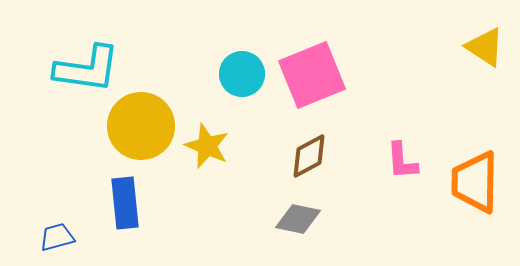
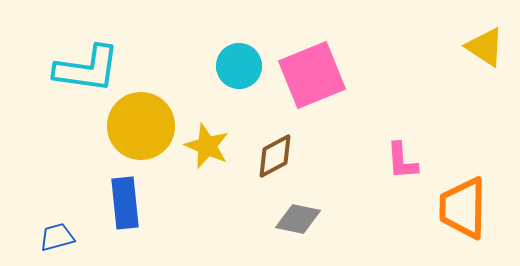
cyan circle: moved 3 px left, 8 px up
brown diamond: moved 34 px left
orange trapezoid: moved 12 px left, 26 px down
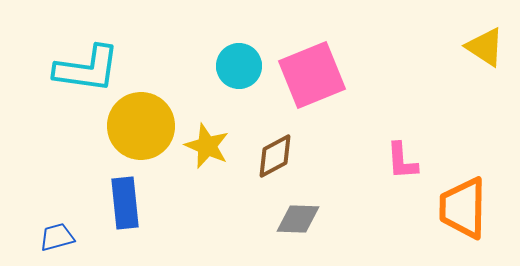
gray diamond: rotated 9 degrees counterclockwise
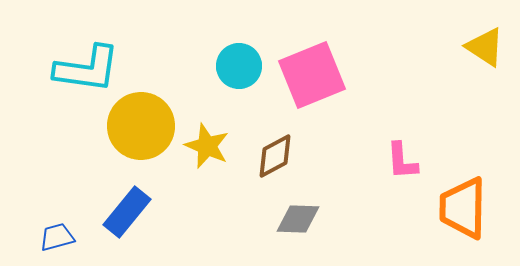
blue rectangle: moved 2 px right, 9 px down; rotated 45 degrees clockwise
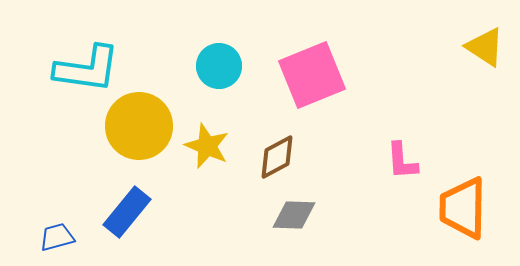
cyan circle: moved 20 px left
yellow circle: moved 2 px left
brown diamond: moved 2 px right, 1 px down
gray diamond: moved 4 px left, 4 px up
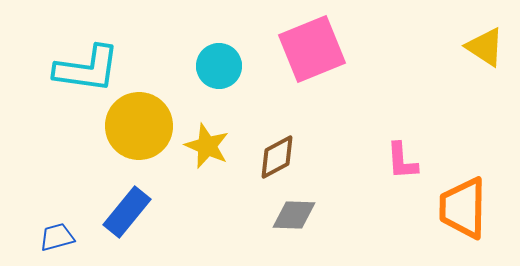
pink square: moved 26 px up
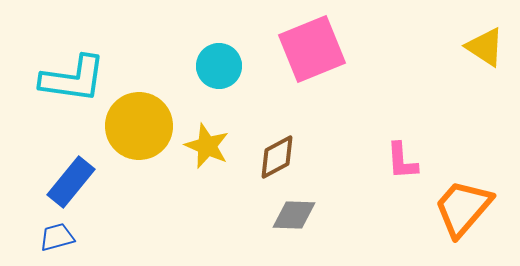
cyan L-shape: moved 14 px left, 10 px down
orange trapezoid: rotated 40 degrees clockwise
blue rectangle: moved 56 px left, 30 px up
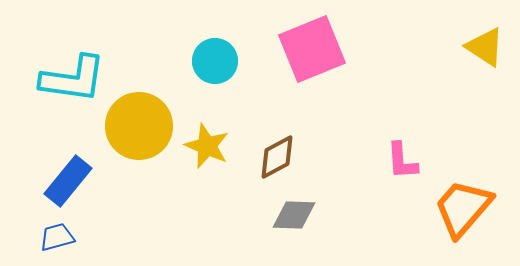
cyan circle: moved 4 px left, 5 px up
blue rectangle: moved 3 px left, 1 px up
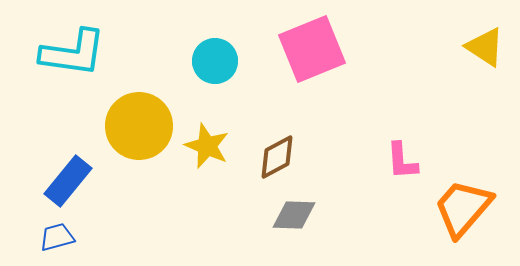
cyan L-shape: moved 26 px up
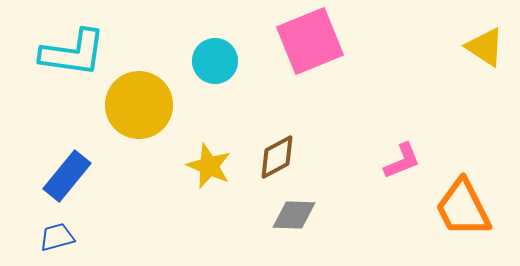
pink square: moved 2 px left, 8 px up
yellow circle: moved 21 px up
yellow star: moved 2 px right, 20 px down
pink L-shape: rotated 108 degrees counterclockwise
blue rectangle: moved 1 px left, 5 px up
orange trapezoid: rotated 68 degrees counterclockwise
